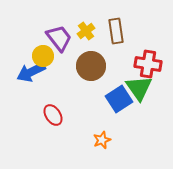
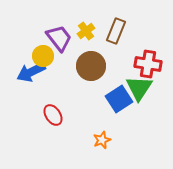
brown rectangle: rotated 30 degrees clockwise
green triangle: rotated 8 degrees clockwise
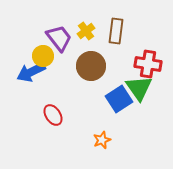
brown rectangle: rotated 15 degrees counterclockwise
green triangle: rotated 8 degrees counterclockwise
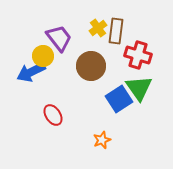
yellow cross: moved 12 px right, 3 px up
red cross: moved 10 px left, 9 px up; rotated 8 degrees clockwise
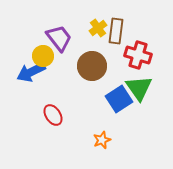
brown circle: moved 1 px right
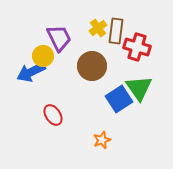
purple trapezoid: rotated 12 degrees clockwise
red cross: moved 1 px left, 8 px up
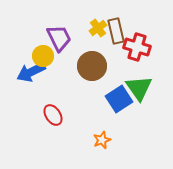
brown rectangle: rotated 20 degrees counterclockwise
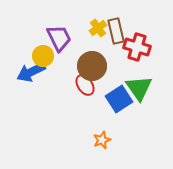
red ellipse: moved 32 px right, 30 px up
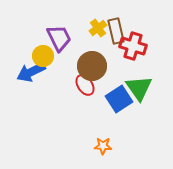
red cross: moved 4 px left, 1 px up
orange star: moved 1 px right, 6 px down; rotated 24 degrees clockwise
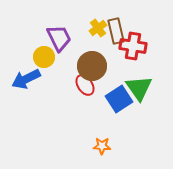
red cross: rotated 8 degrees counterclockwise
yellow circle: moved 1 px right, 1 px down
blue arrow: moved 5 px left, 7 px down
orange star: moved 1 px left
